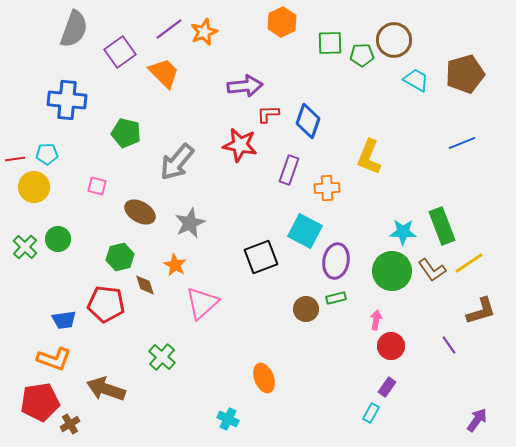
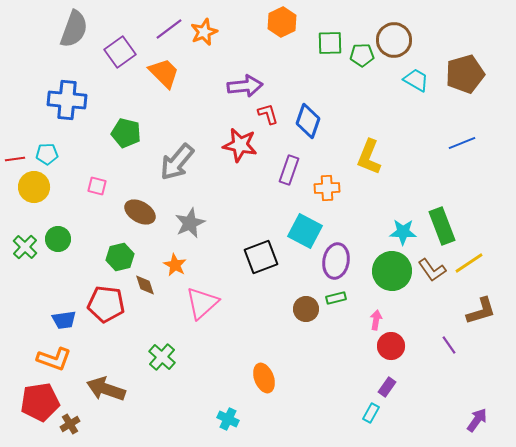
red L-shape at (268, 114): rotated 75 degrees clockwise
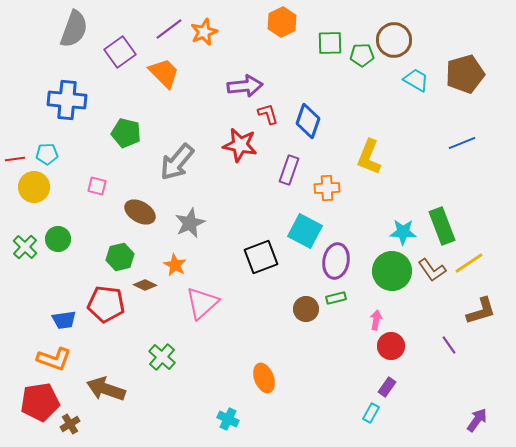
brown diamond at (145, 285): rotated 45 degrees counterclockwise
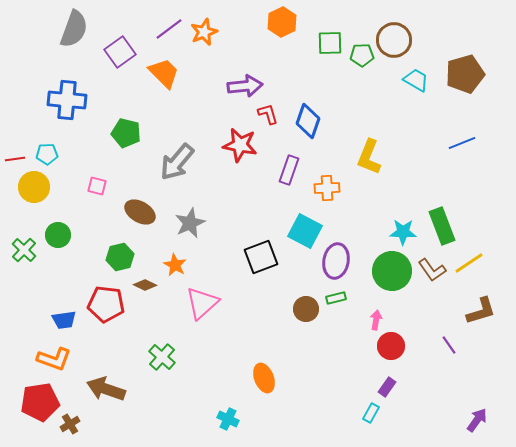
green circle at (58, 239): moved 4 px up
green cross at (25, 247): moved 1 px left, 3 px down
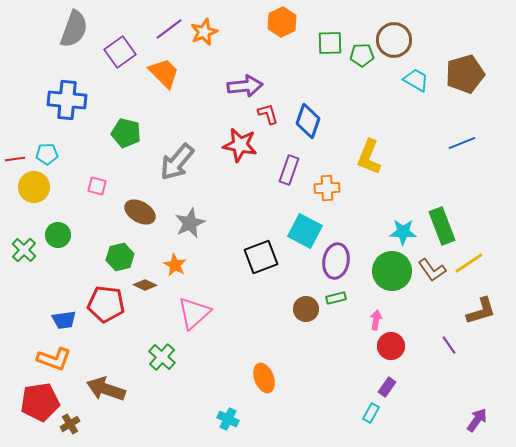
pink triangle at (202, 303): moved 8 px left, 10 px down
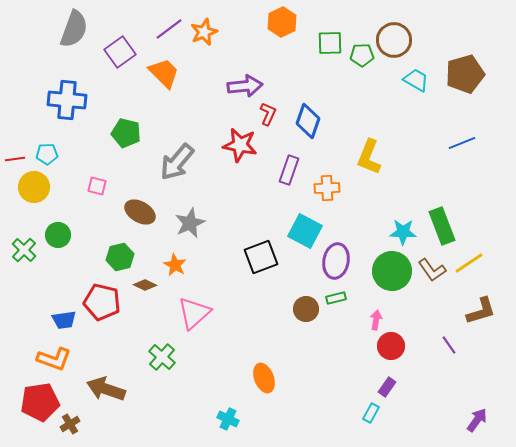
red L-shape at (268, 114): rotated 40 degrees clockwise
red pentagon at (106, 304): moved 4 px left, 2 px up; rotated 6 degrees clockwise
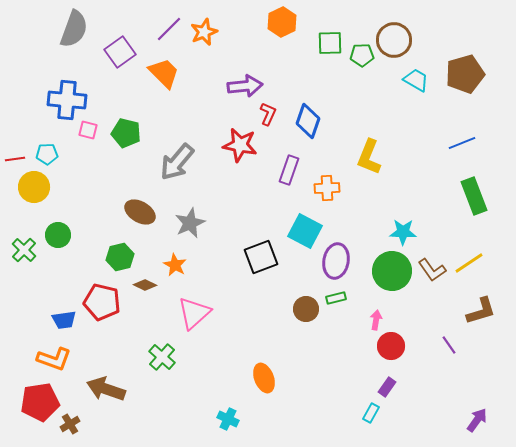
purple line at (169, 29): rotated 8 degrees counterclockwise
pink square at (97, 186): moved 9 px left, 56 px up
green rectangle at (442, 226): moved 32 px right, 30 px up
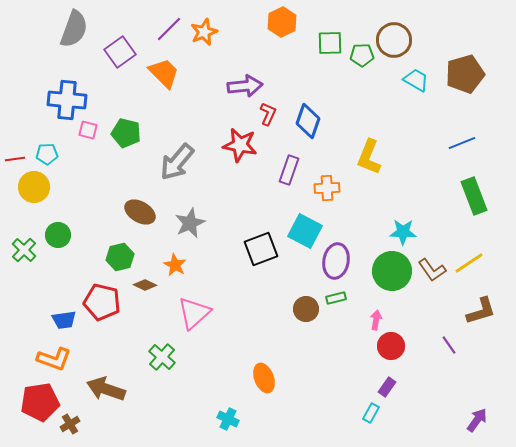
black square at (261, 257): moved 8 px up
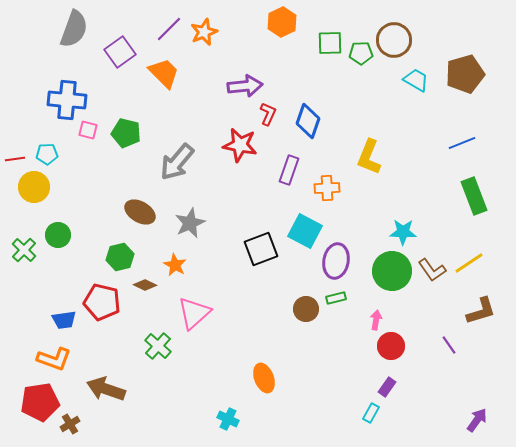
green pentagon at (362, 55): moved 1 px left, 2 px up
green cross at (162, 357): moved 4 px left, 11 px up
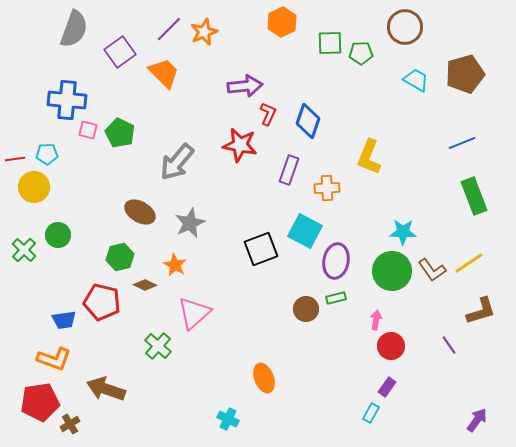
brown circle at (394, 40): moved 11 px right, 13 px up
green pentagon at (126, 133): moved 6 px left; rotated 12 degrees clockwise
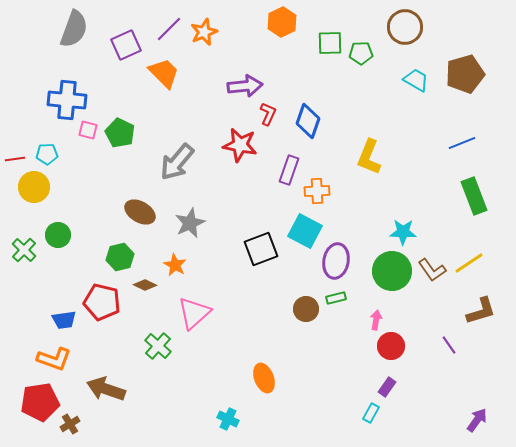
purple square at (120, 52): moved 6 px right, 7 px up; rotated 12 degrees clockwise
orange cross at (327, 188): moved 10 px left, 3 px down
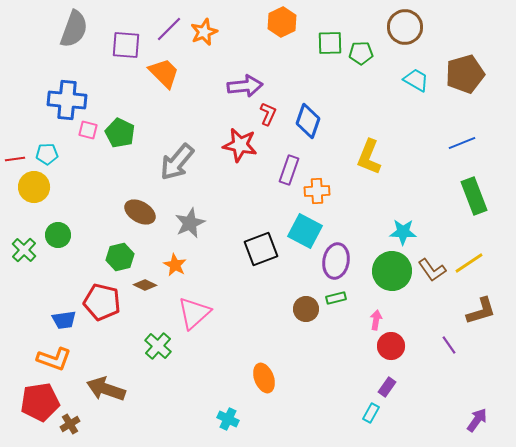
purple square at (126, 45): rotated 28 degrees clockwise
